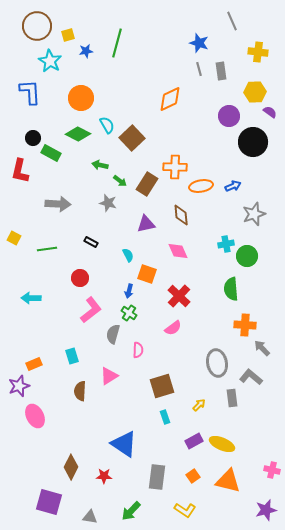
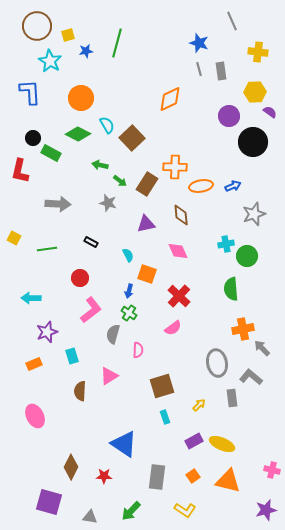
orange cross at (245, 325): moved 2 px left, 4 px down; rotated 15 degrees counterclockwise
purple star at (19, 386): moved 28 px right, 54 px up
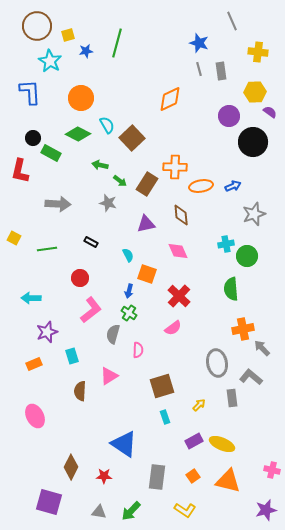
gray triangle at (90, 517): moved 9 px right, 5 px up
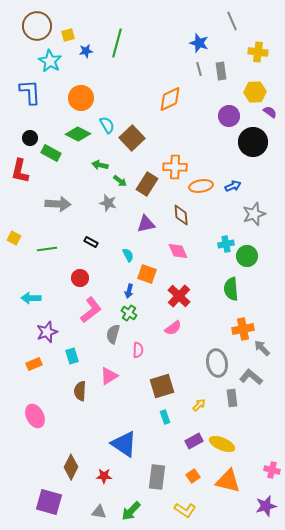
black circle at (33, 138): moved 3 px left
purple star at (266, 510): moved 4 px up
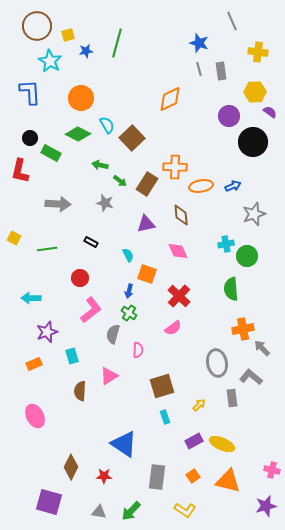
gray star at (108, 203): moved 3 px left
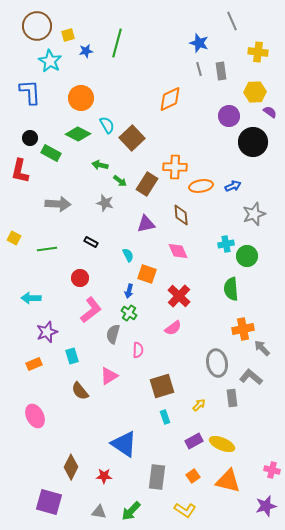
brown semicircle at (80, 391): rotated 42 degrees counterclockwise
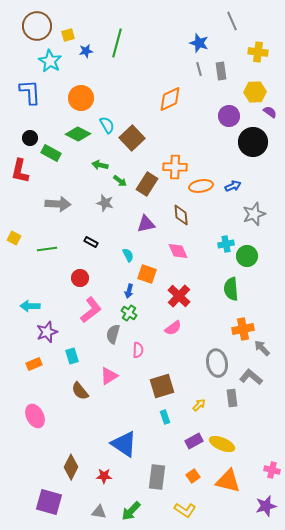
cyan arrow at (31, 298): moved 1 px left, 8 px down
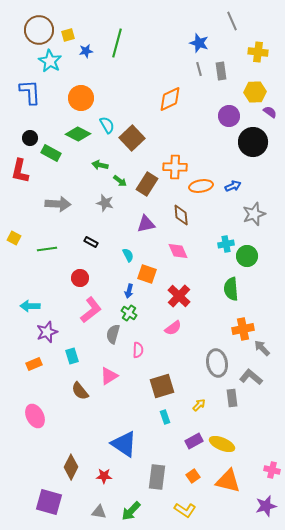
brown circle at (37, 26): moved 2 px right, 4 px down
